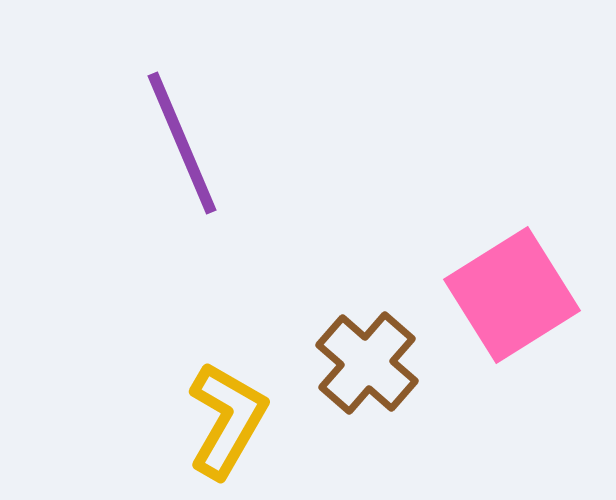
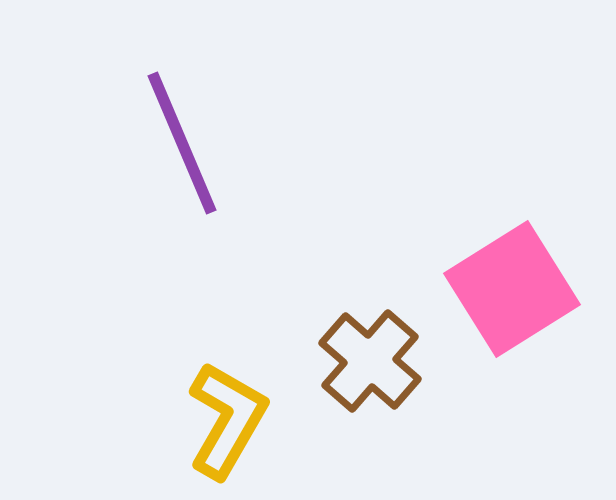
pink square: moved 6 px up
brown cross: moved 3 px right, 2 px up
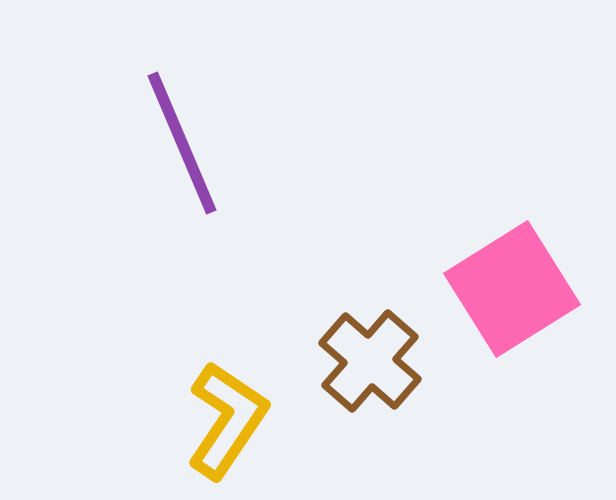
yellow L-shape: rotated 4 degrees clockwise
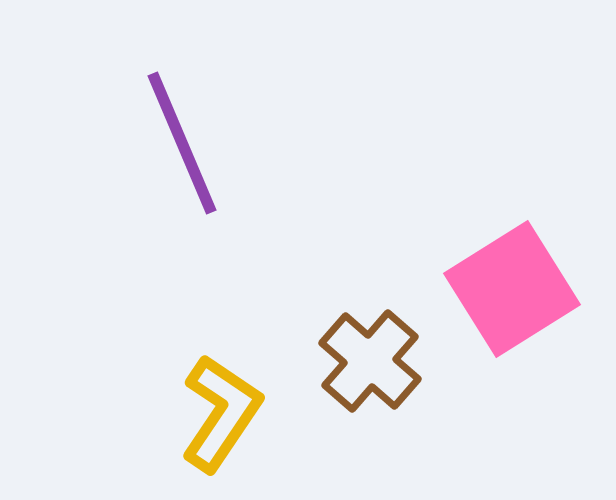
yellow L-shape: moved 6 px left, 7 px up
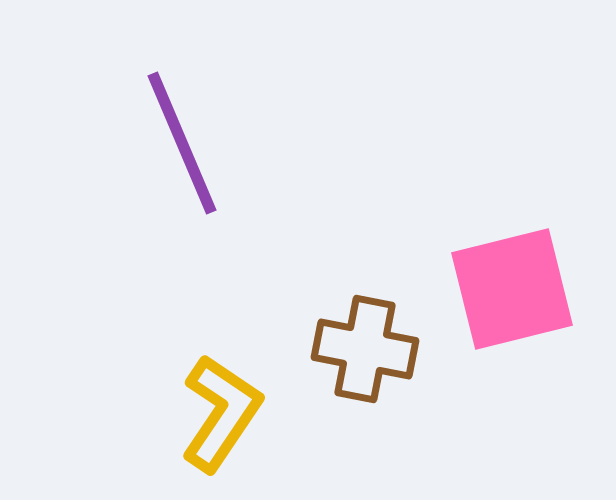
pink square: rotated 18 degrees clockwise
brown cross: moved 5 px left, 12 px up; rotated 30 degrees counterclockwise
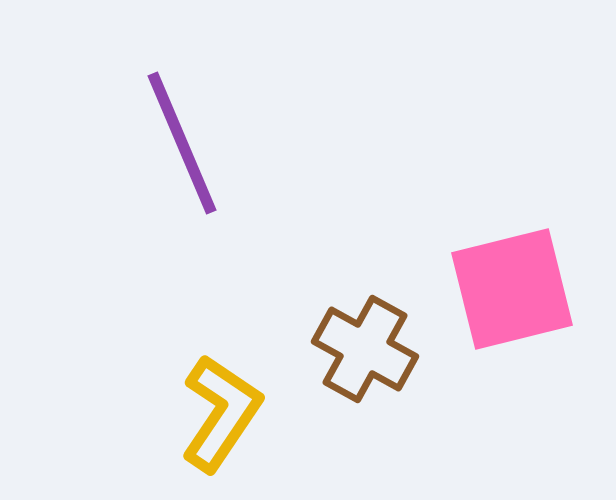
brown cross: rotated 18 degrees clockwise
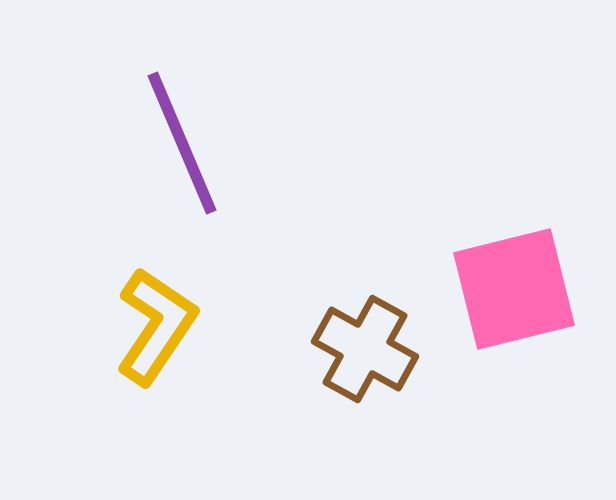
pink square: moved 2 px right
yellow L-shape: moved 65 px left, 87 px up
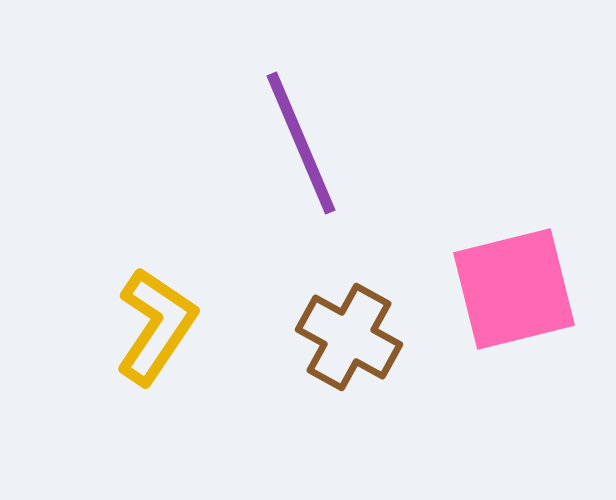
purple line: moved 119 px right
brown cross: moved 16 px left, 12 px up
